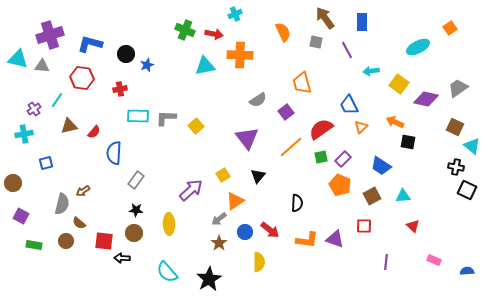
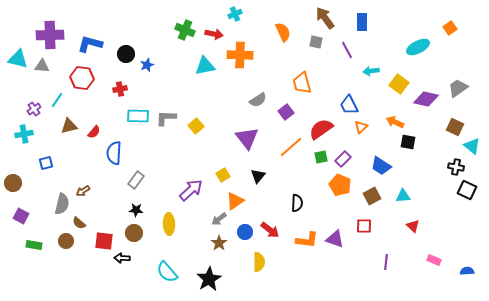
purple cross at (50, 35): rotated 16 degrees clockwise
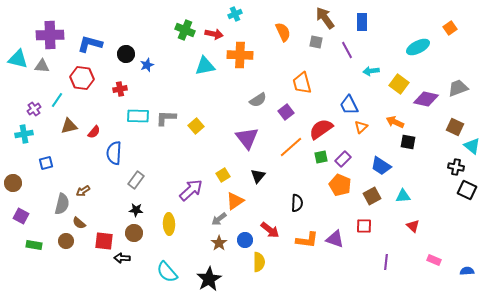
gray trapezoid at (458, 88): rotated 15 degrees clockwise
blue circle at (245, 232): moved 8 px down
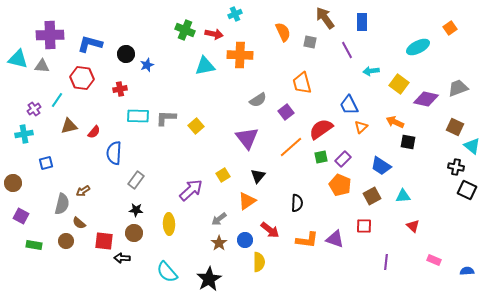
gray square at (316, 42): moved 6 px left
orange triangle at (235, 201): moved 12 px right
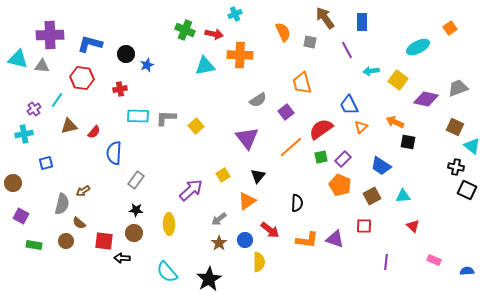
yellow square at (399, 84): moved 1 px left, 4 px up
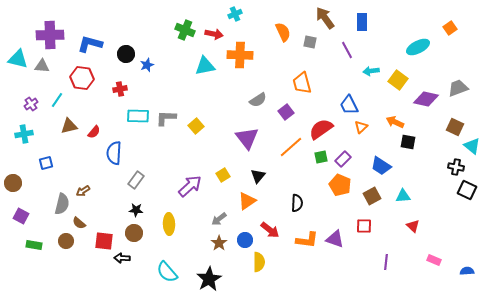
purple cross at (34, 109): moved 3 px left, 5 px up
purple arrow at (191, 190): moved 1 px left, 4 px up
